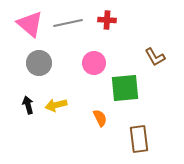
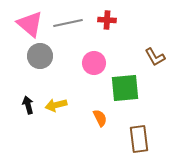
gray circle: moved 1 px right, 7 px up
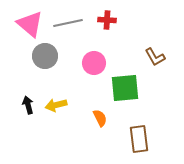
gray circle: moved 5 px right
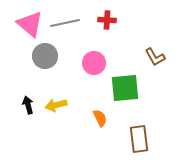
gray line: moved 3 px left
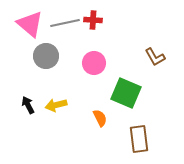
red cross: moved 14 px left
gray circle: moved 1 px right
green square: moved 1 px right, 5 px down; rotated 28 degrees clockwise
black arrow: rotated 12 degrees counterclockwise
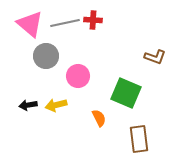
brown L-shape: rotated 40 degrees counterclockwise
pink circle: moved 16 px left, 13 px down
black arrow: rotated 72 degrees counterclockwise
orange semicircle: moved 1 px left
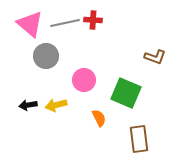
pink circle: moved 6 px right, 4 px down
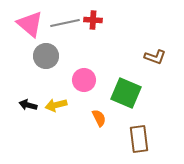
black arrow: rotated 24 degrees clockwise
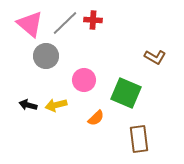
gray line: rotated 32 degrees counterclockwise
brown L-shape: rotated 10 degrees clockwise
orange semicircle: moved 3 px left; rotated 72 degrees clockwise
